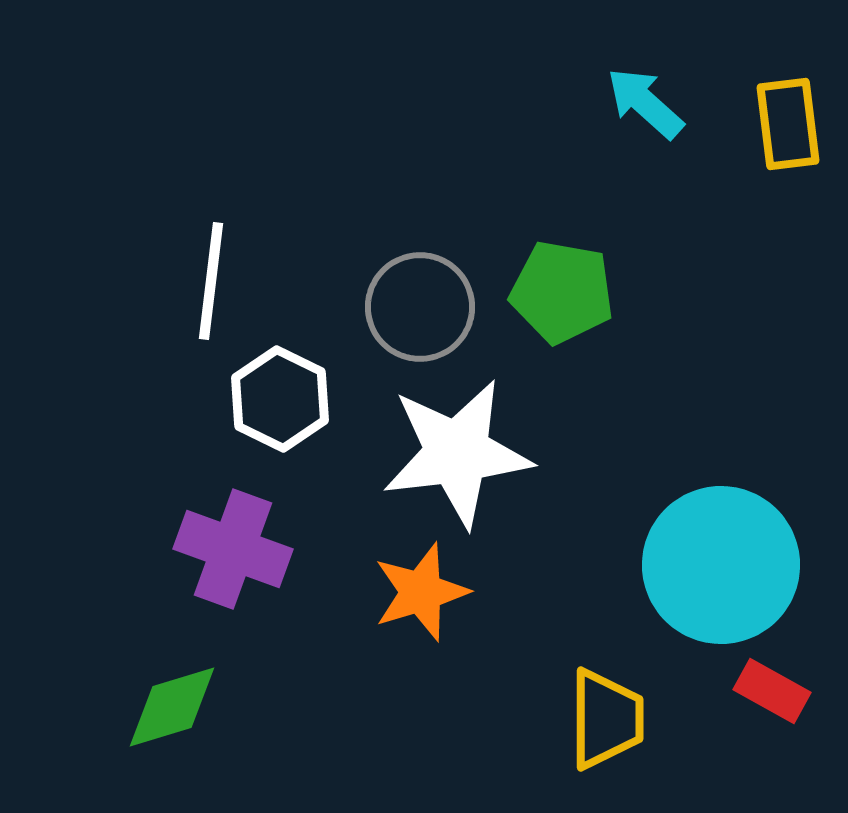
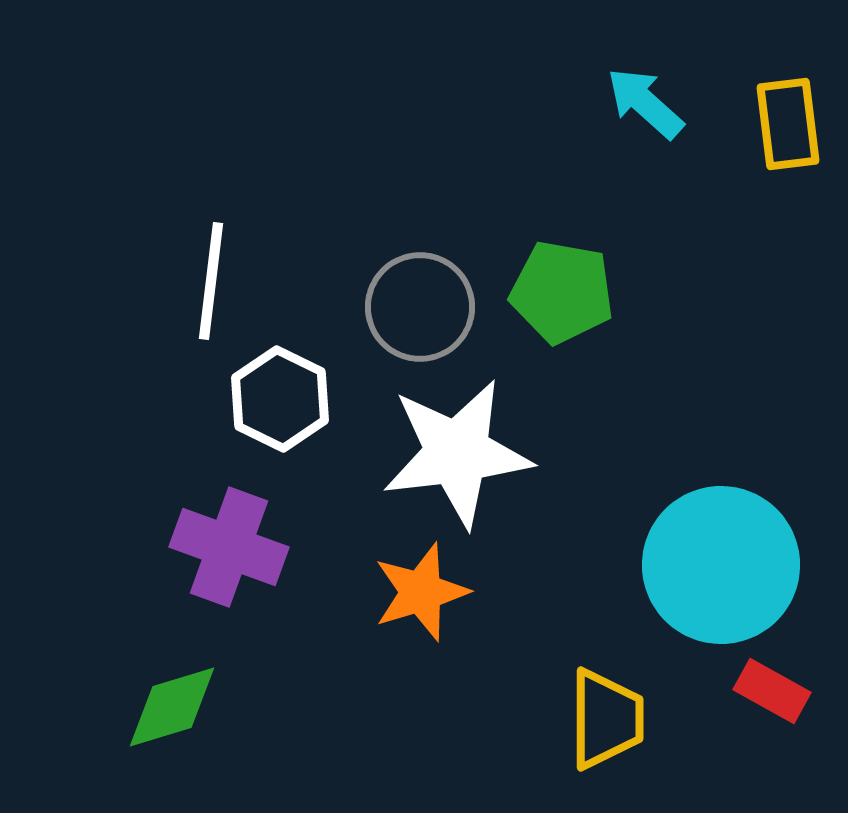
purple cross: moved 4 px left, 2 px up
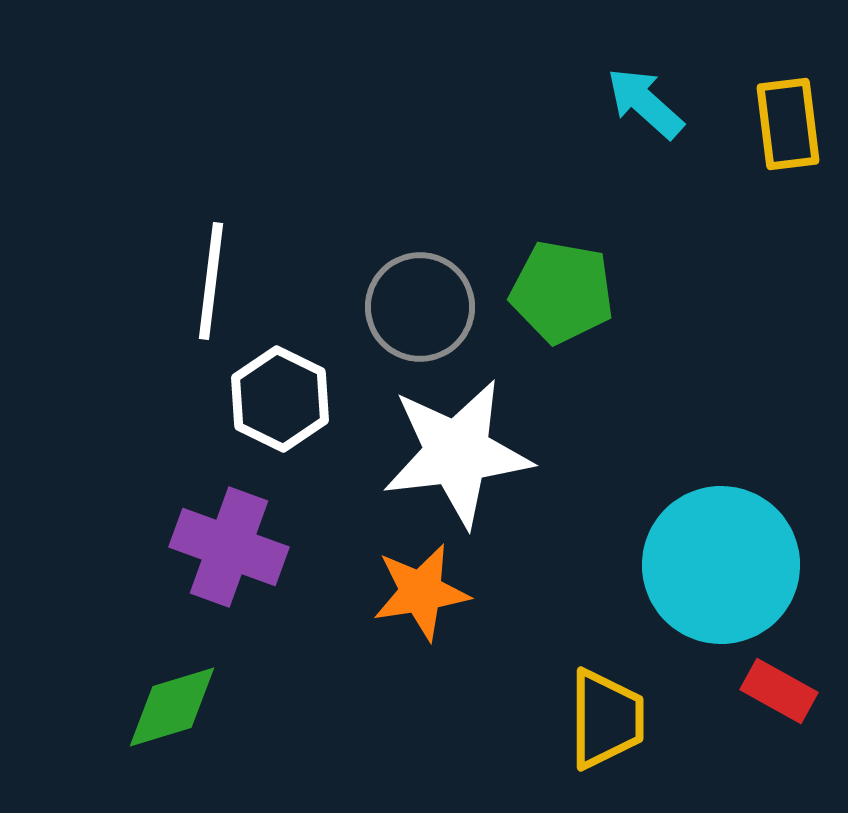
orange star: rotated 8 degrees clockwise
red rectangle: moved 7 px right
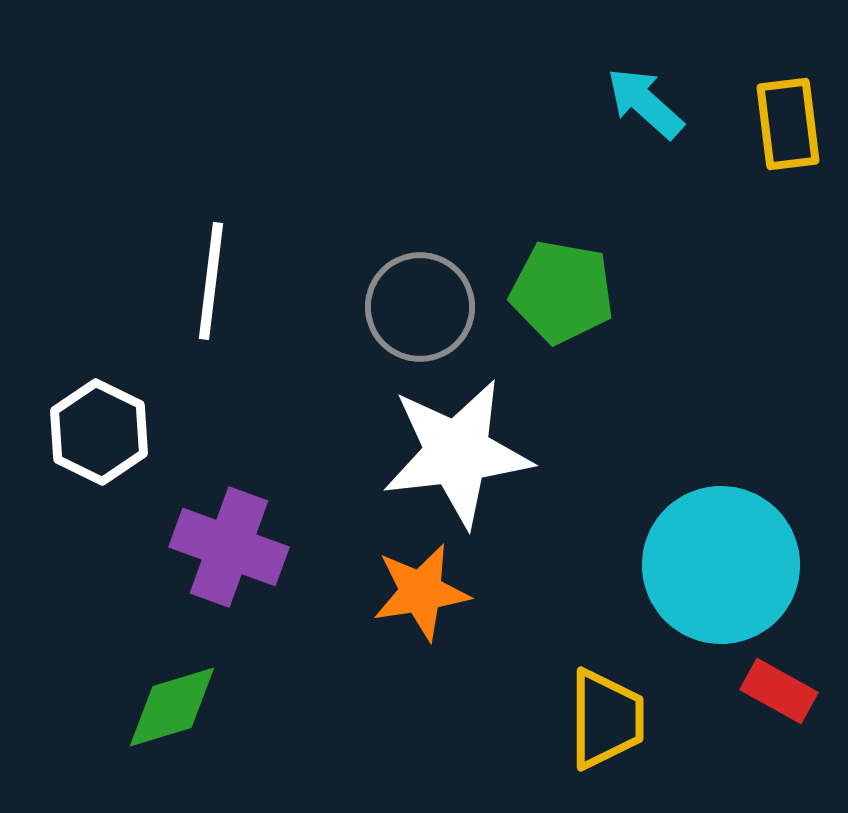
white hexagon: moved 181 px left, 33 px down
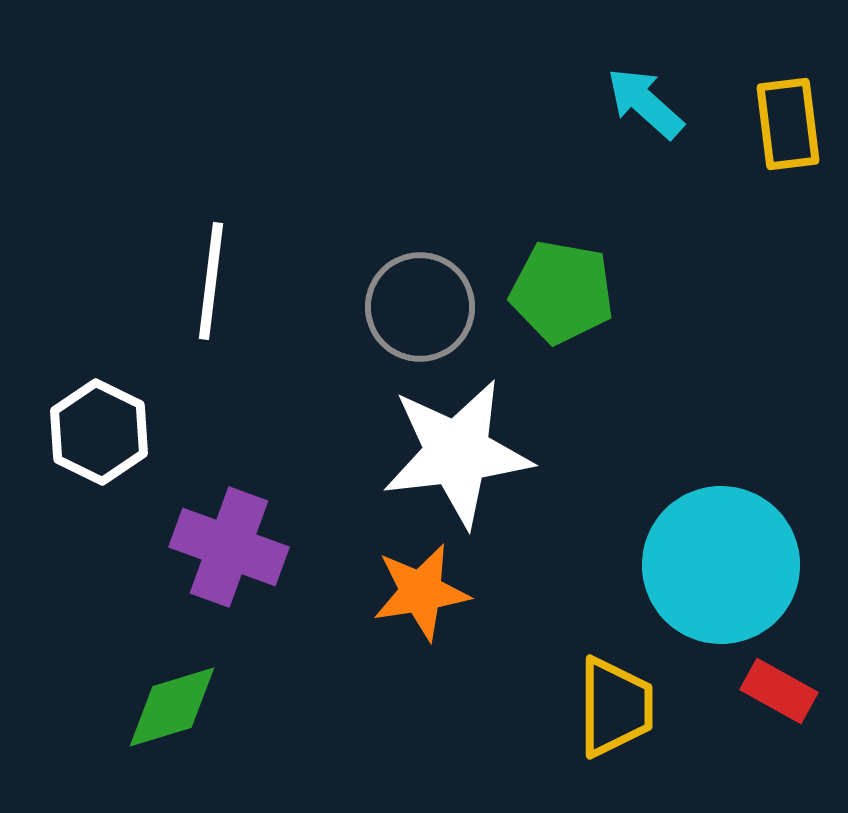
yellow trapezoid: moved 9 px right, 12 px up
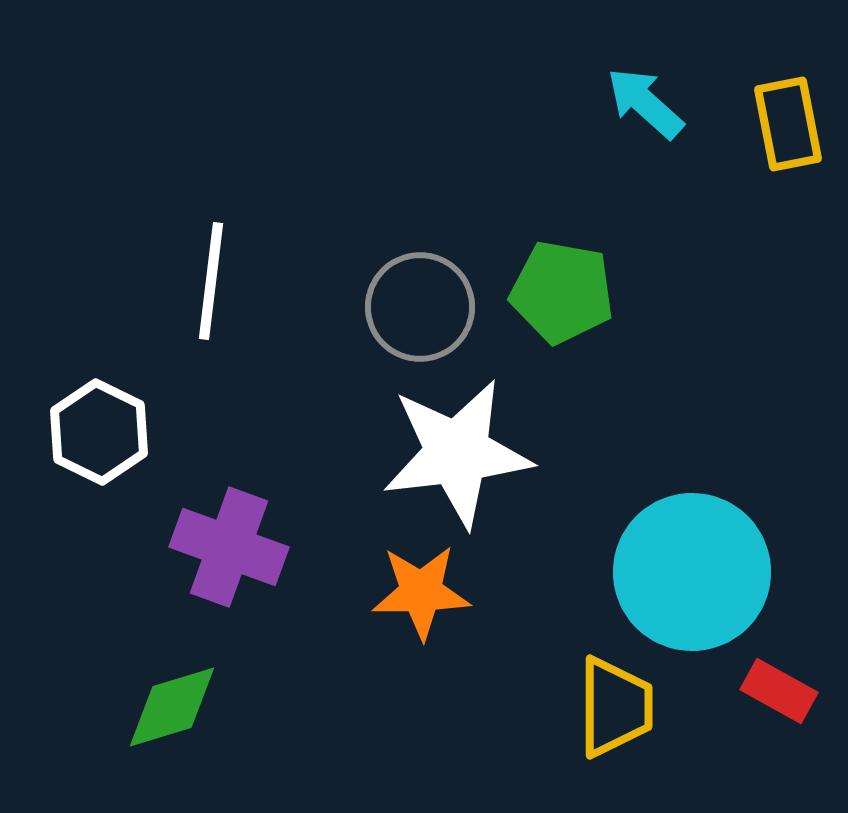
yellow rectangle: rotated 4 degrees counterclockwise
cyan circle: moved 29 px left, 7 px down
orange star: rotated 8 degrees clockwise
